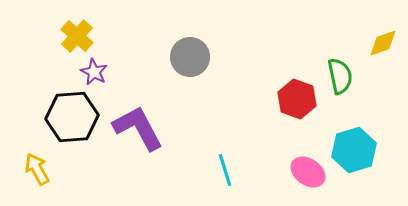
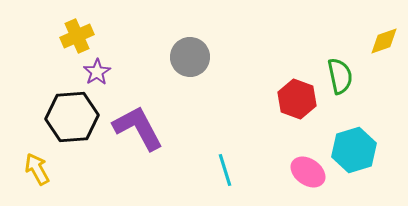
yellow cross: rotated 24 degrees clockwise
yellow diamond: moved 1 px right, 2 px up
purple star: moved 3 px right; rotated 12 degrees clockwise
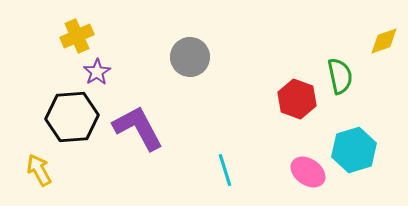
yellow arrow: moved 2 px right, 1 px down
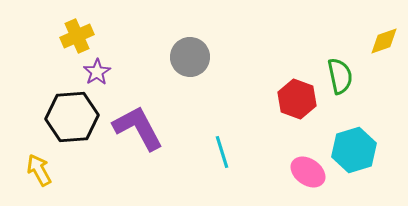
cyan line: moved 3 px left, 18 px up
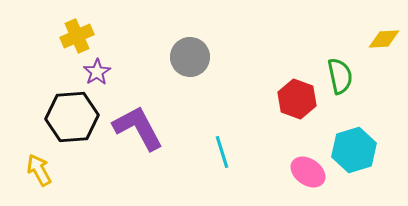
yellow diamond: moved 2 px up; rotated 16 degrees clockwise
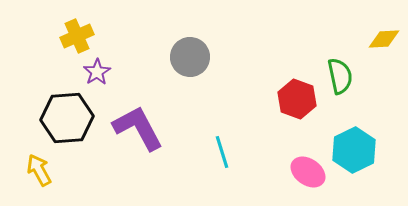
black hexagon: moved 5 px left, 1 px down
cyan hexagon: rotated 9 degrees counterclockwise
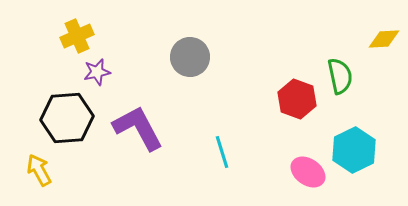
purple star: rotated 20 degrees clockwise
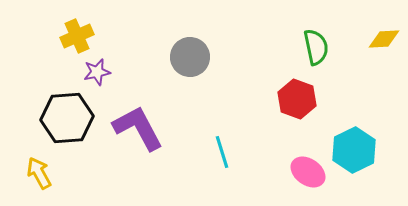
green semicircle: moved 24 px left, 29 px up
yellow arrow: moved 3 px down
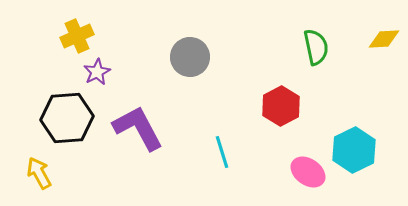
purple star: rotated 16 degrees counterclockwise
red hexagon: moved 16 px left, 7 px down; rotated 12 degrees clockwise
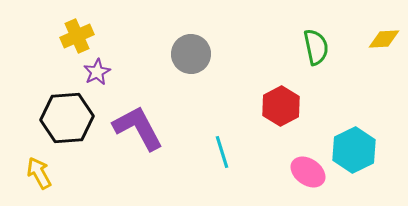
gray circle: moved 1 px right, 3 px up
